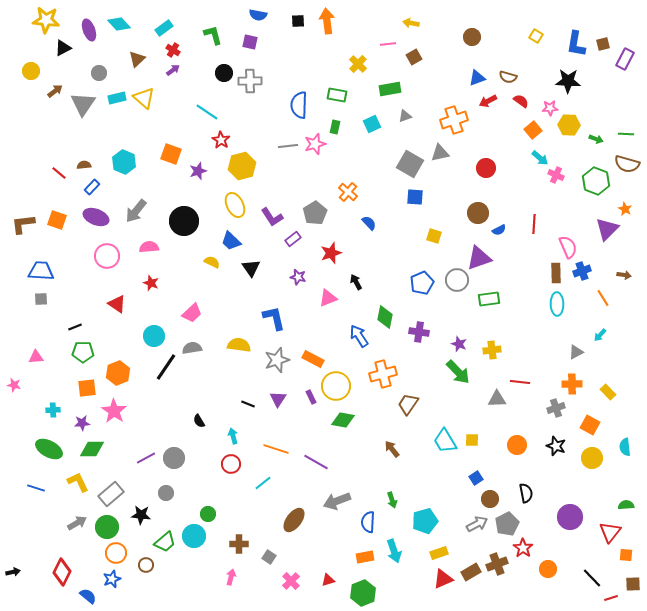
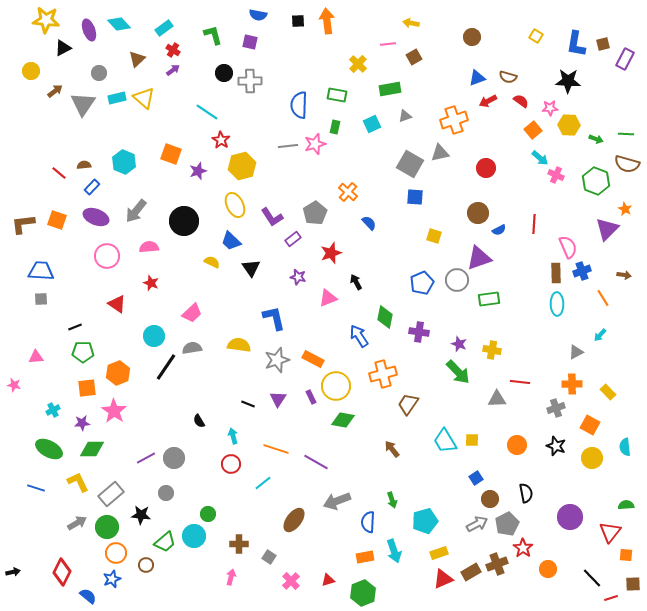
yellow cross at (492, 350): rotated 18 degrees clockwise
cyan cross at (53, 410): rotated 24 degrees counterclockwise
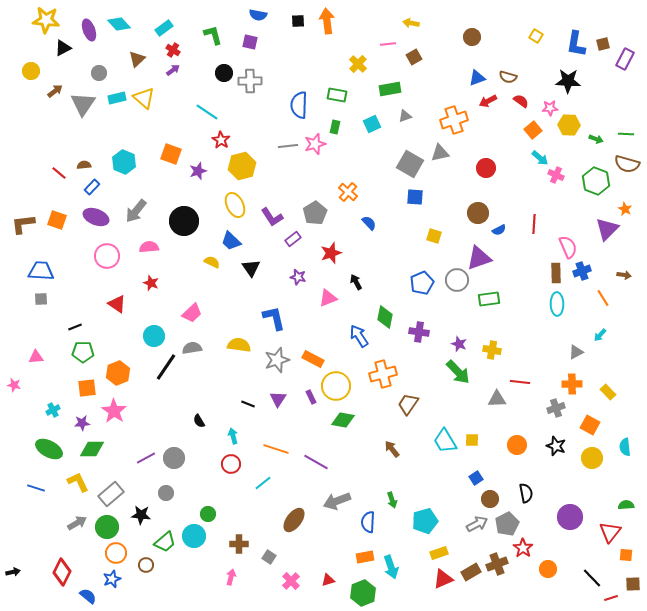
cyan arrow at (394, 551): moved 3 px left, 16 px down
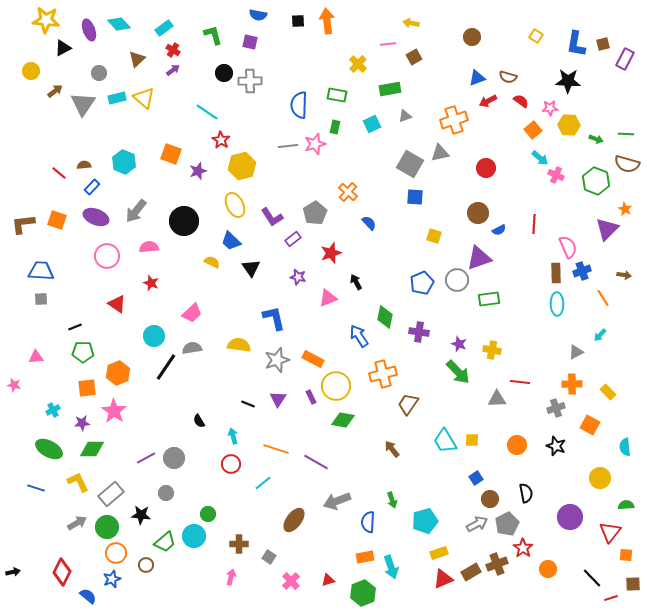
yellow circle at (592, 458): moved 8 px right, 20 px down
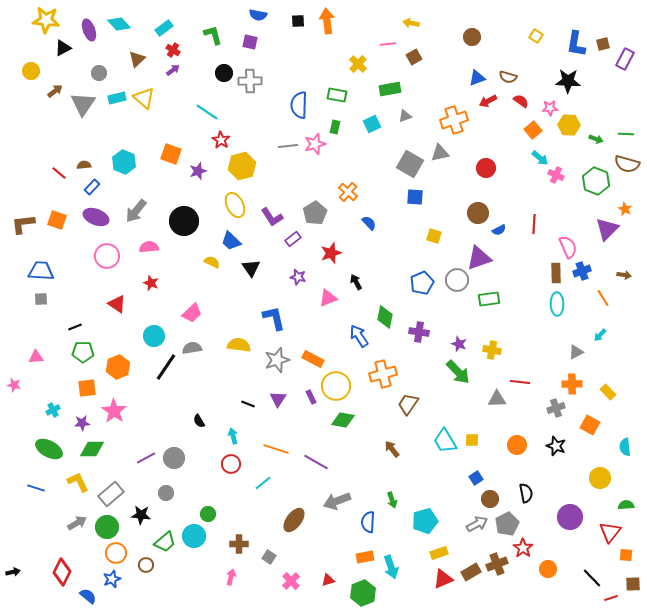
orange hexagon at (118, 373): moved 6 px up
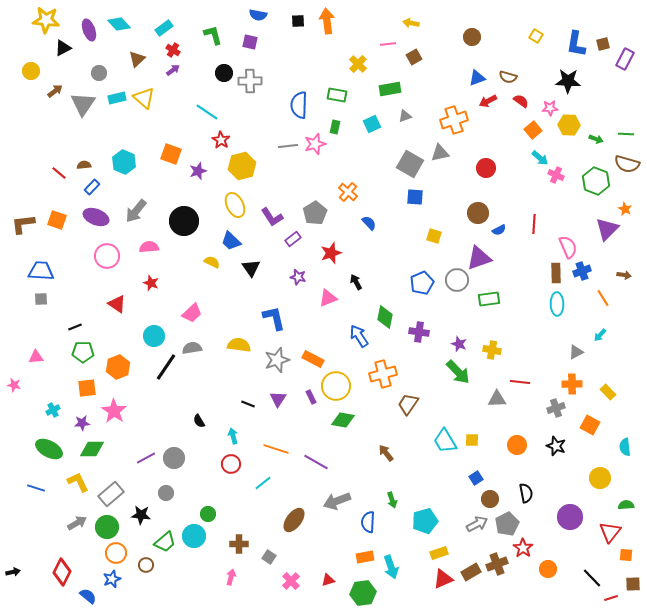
brown arrow at (392, 449): moved 6 px left, 4 px down
green hexagon at (363, 593): rotated 15 degrees clockwise
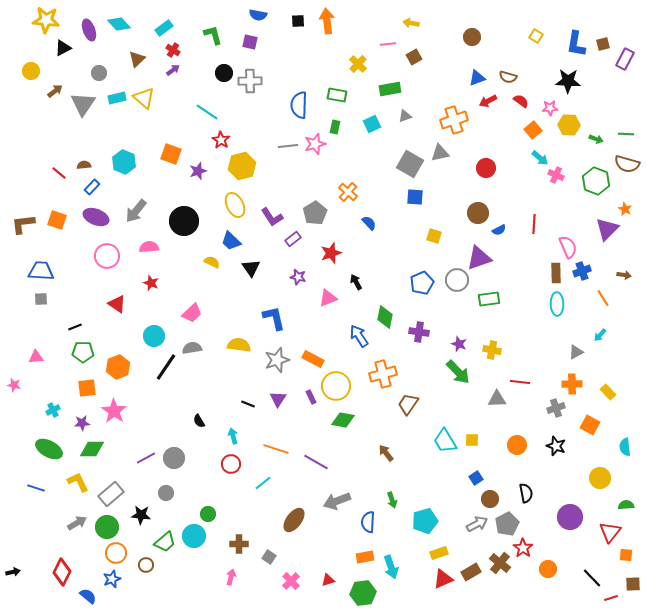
brown cross at (497, 564): moved 3 px right, 1 px up; rotated 30 degrees counterclockwise
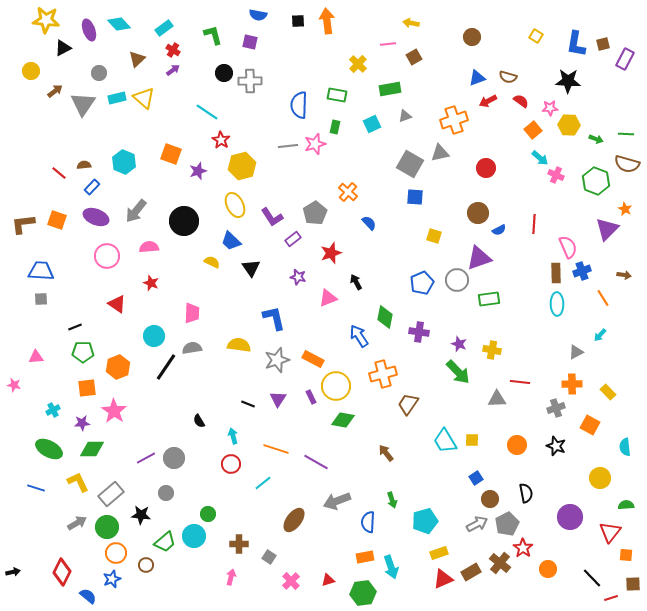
pink trapezoid at (192, 313): rotated 45 degrees counterclockwise
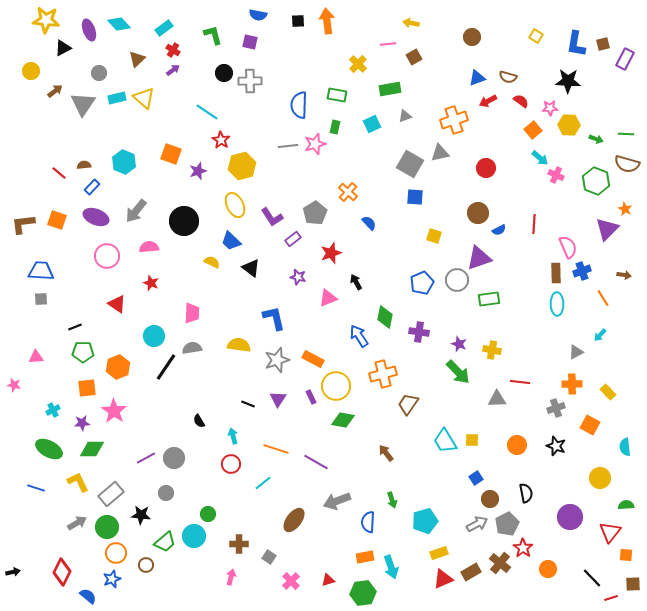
black triangle at (251, 268): rotated 18 degrees counterclockwise
